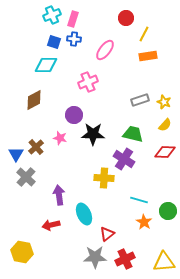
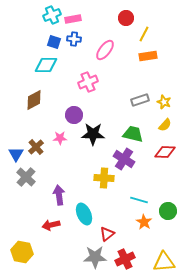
pink rectangle: rotated 63 degrees clockwise
pink star: rotated 16 degrees counterclockwise
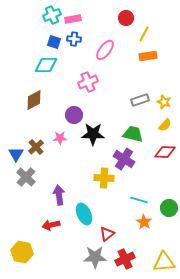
green circle: moved 1 px right, 3 px up
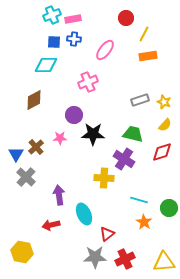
blue square: rotated 16 degrees counterclockwise
red diamond: moved 3 px left; rotated 20 degrees counterclockwise
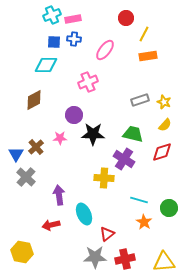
red cross: rotated 12 degrees clockwise
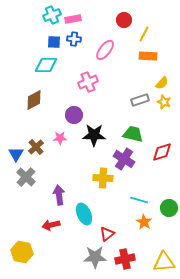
red circle: moved 2 px left, 2 px down
orange rectangle: rotated 12 degrees clockwise
yellow semicircle: moved 3 px left, 42 px up
black star: moved 1 px right, 1 px down
yellow cross: moved 1 px left
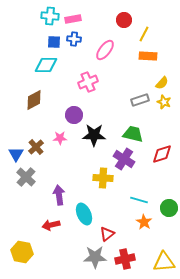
cyan cross: moved 2 px left, 1 px down; rotated 30 degrees clockwise
red diamond: moved 2 px down
